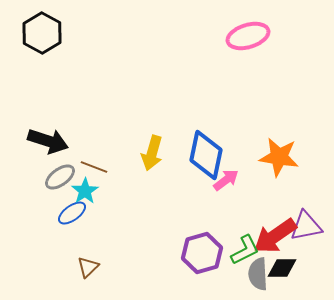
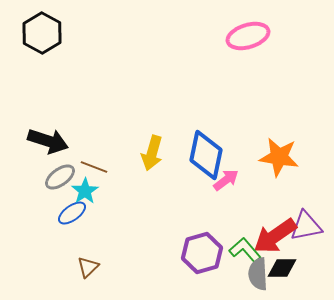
green L-shape: rotated 104 degrees counterclockwise
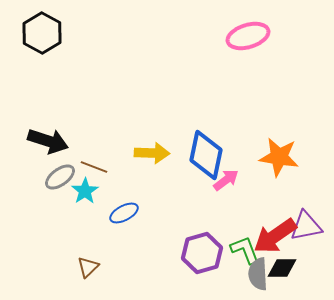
yellow arrow: rotated 104 degrees counterclockwise
blue ellipse: moved 52 px right; rotated 8 degrees clockwise
green L-shape: rotated 20 degrees clockwise
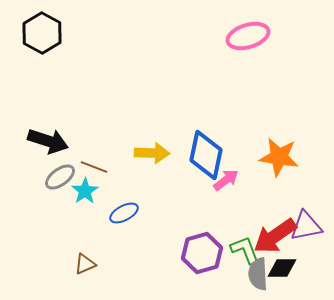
brown triangle: moved 3 px left, 3 px up; rotated 20 degrees clockwise
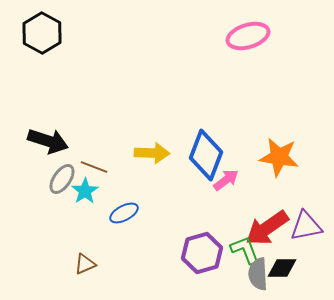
blue diamond: rotated 9 degrees clockwise
gray ellipse: moved 2 px right, 2 px down; rotated 20 degrees counterclockwise
red arrow: moved 8 px left, 8 px up
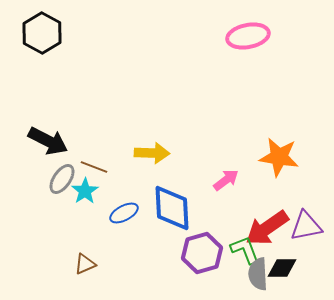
pink ellipse: rotated 6 degrees clockwise
black arrow: rotated 9 degrees clockwise
blue diamond: moved 34 px left, 53 px down; rotated 24 degrees counterclockwise
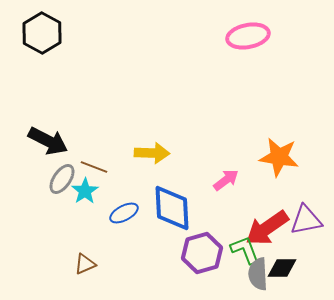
purple triangle: moved 6 px up
